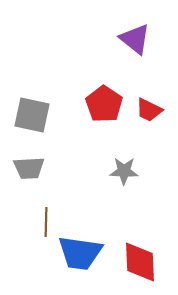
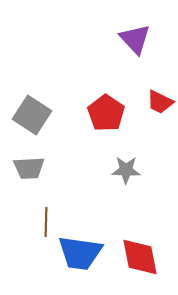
purple triangle: rotated 8 degrees clockwise
red pentagon: moved 2 px right, 9 px down
red trapezoid: moved 11 px right, 8 px up
gray square: rotated 21 degrees clockwise
gray star: moved 2 px right, 1 px up
red diamond: moved 5 px up; rotated 9 degrees counterclockwise
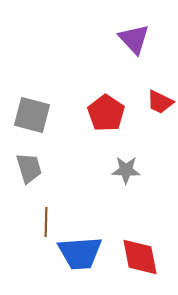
purple triangle: moved 1 px left
gray square: rotated 18 degrees counterclockwise
gray trapezoid: rotated 104 degrees counterclockwise
blue trapezoid: rotated 12 degrees counterclockwise
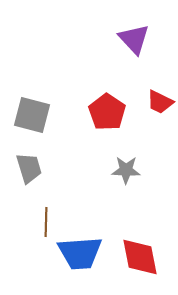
red pentagon: moved 1 px right, 1 px up
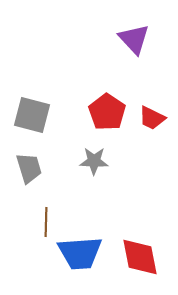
red trapezoid: moved 8 px left, 16 px down
gray star: moved 32 px left, 9 px up
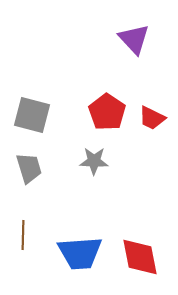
brown line: moved 23 px left, 13 px down
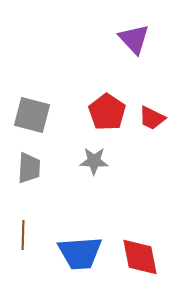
gray trapezoid: rotated 20 degrees clockwise
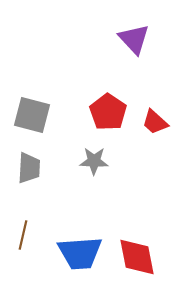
red pentagon: moved 1 px right
red trapezoid: moved 3 px right, 4 px down; rotated 16 degrees clockwise
brown line: rotated 12 degrees clockwise
red diamond: moved 3 px left
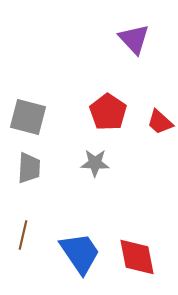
gray square: moved 4 px left, 2 px down
red trapezoid: moved 5 px right
gray star: moved 1 px right, 2 px down
blue trapezoid: rotated 120 degrees counterclockwise
